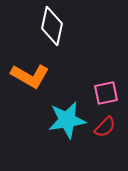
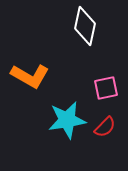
white diamond: moved 33 px right
pink square: moved 5 px up
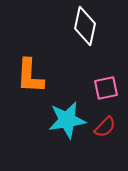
orange L-shape: rotated 63 degrees clockwise
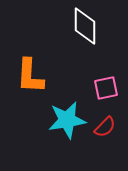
white diamond: rotated 12 degrees counterclockwise
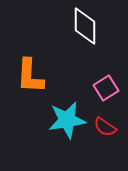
pink square: rotated 20 degrees counterclockwise
red semicircle: rotated 80 degrees clockwise
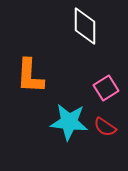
cyan star: moved 2 px right, 2 px down; rotated 15 degrees clockwise
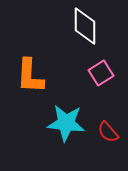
pink square: moved 5 px left, 15 px up
cyan star: moved 3 px left, 1 px down
red semicircle: moved 3 px right, 5 px down; rotated 15 degrees clockwise
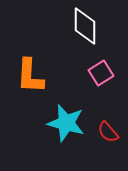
cyan star: rotated 9 degrees clockwise
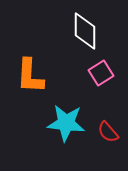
white diamond: moved 5 px down
cyan star: rotated 9 degrees counterclockwise
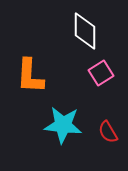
cyan star: moved 3 px left, 2 px down
red semicircle: rotated 10 degrees clockwise
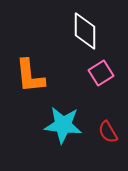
orange L-shape: rotated 9 degrees counterclockwise
